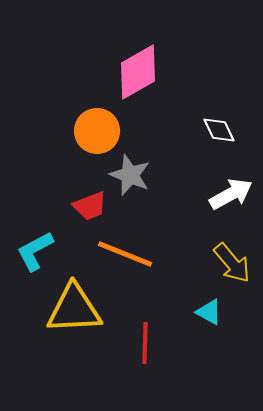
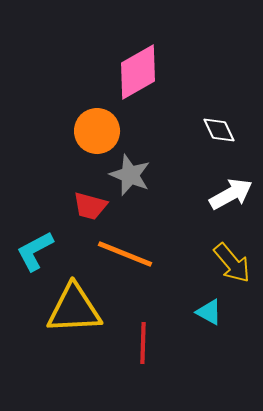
red trapezoid: rotated 36 degrees clockwise
red line: moved 2 px left
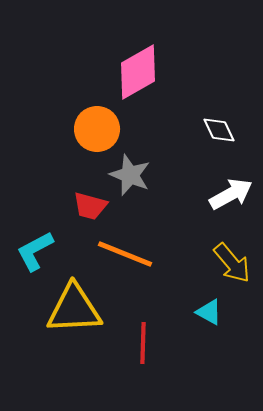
orange circle: moved 2 px up
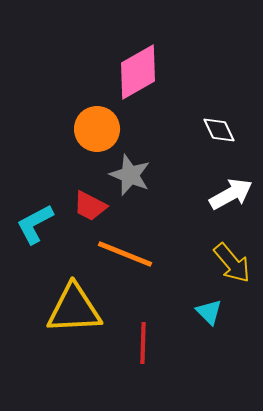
red trapezoid: rotated 12 degrees clockwise
cyan L-shape: moved 27 px up
cyan triangle: rotated 16 degrees clockwise
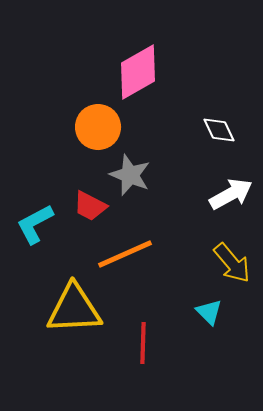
orange circle: moved 1 px right, 2 px up
orange line: rotated 46 degrees counterclockwise
